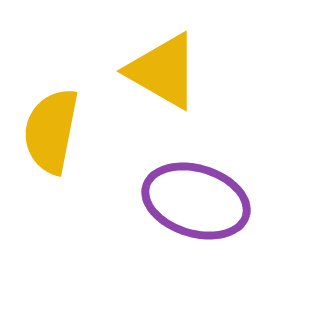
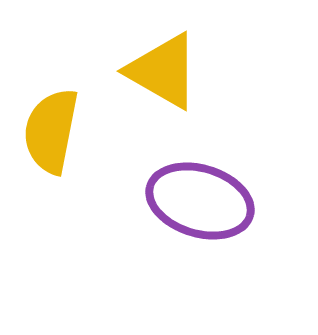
purple ellipse: moved 4 px right
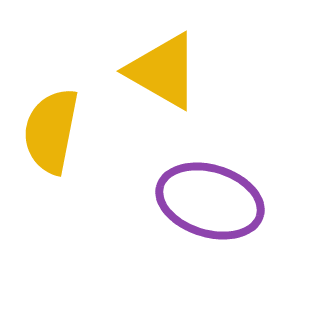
purple ellipse: moved 10 px right
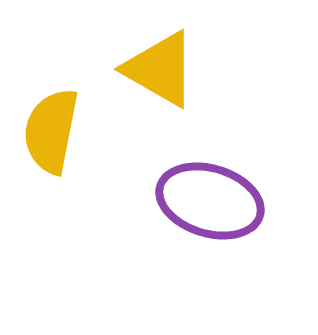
yellow triangle: moved 3 px left, 2 px up
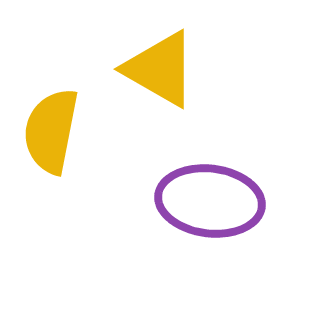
purple ellipse: rotated 10 degrees counterclockwise
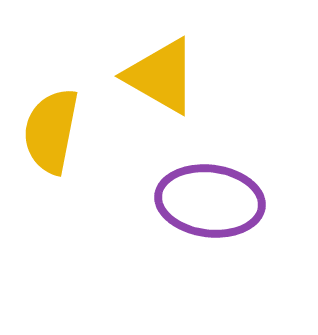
yellow triangle: moved 1 px right, 7 px down
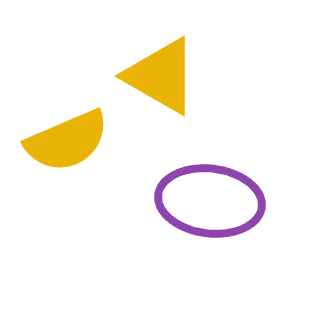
yellow semicircle: moved 16 px right, 10 px down; rotated 124 degrees counterclockwise
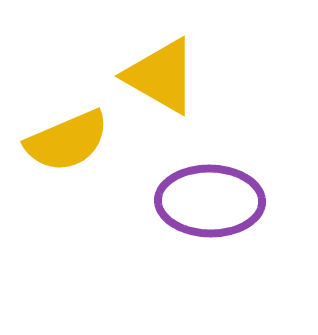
purple ellipse: rotated 6 degrees counterclockwise
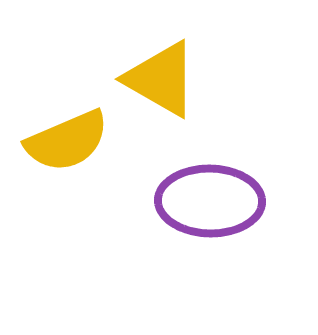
yellow triangle: moved 3 px down
